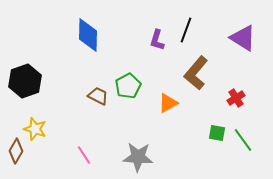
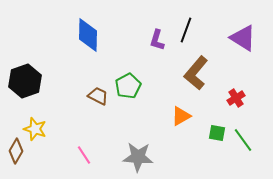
orange triangle: moved 13 px right, 13 px down
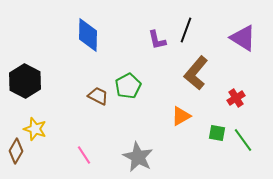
purple L-shape: rotated 30 degrees counterclockwise
black hexagon: rotated 12 degrees counterclockwise
gray star: rotated 24 degrees clockwise
